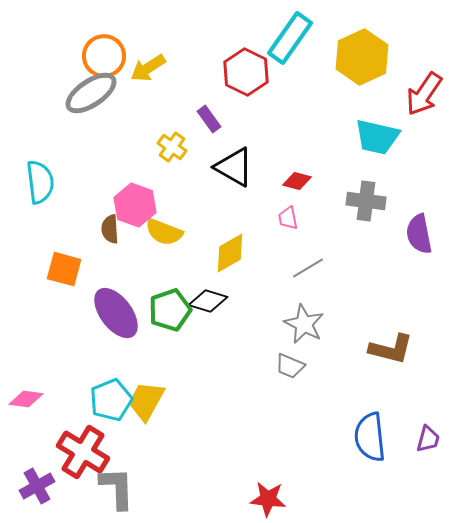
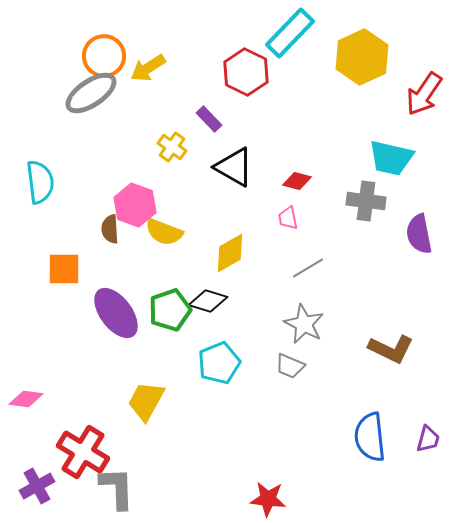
cyan rectangle: moved 5 px up; rotated 9 degrees clockwise
purple rectangle: rotated 8 degrees counterclockwise
cyan trapezoid: moved 14 px right, 21 px down
orange square: rotated 15 degrees counterclockwise
brown L-shape: rotated 12 degrees clockwise
cyan pentagon: moved 108 px right, 37 px up
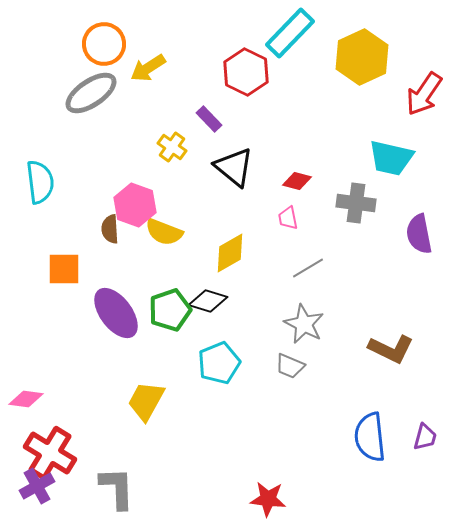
orange circle: moved 12 px up
black triangle: rotated 9 degrees clockwise
gray cross: moved 10 px left, 2 px down
purple trapezoid: moved 3 px left, 2 px up
red cross: moved 33 px left, 1 px down
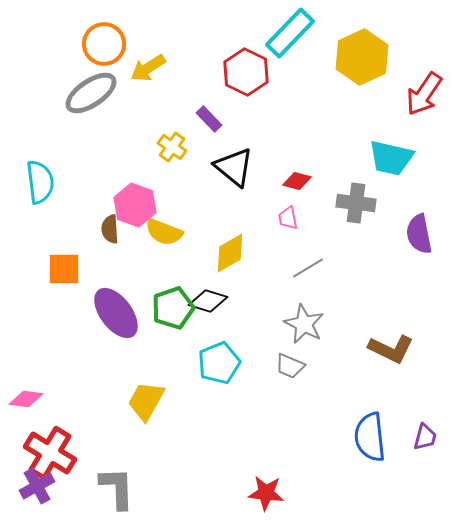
green pentagon: moved 3 px right, 2 px up
red star: moved 2 px left, 6 px up
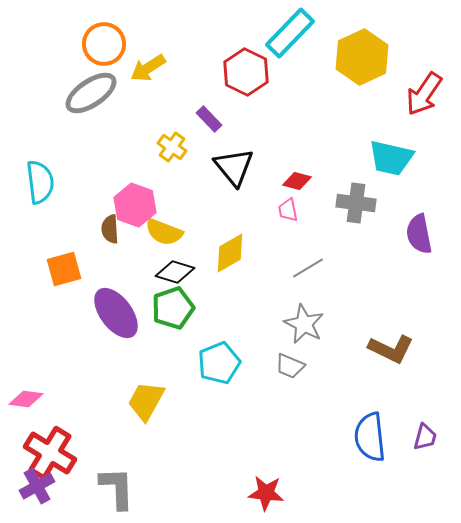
black triangle: rotated 12 degrees clockwise
pink trapezoid: moved 8 px up
orange square: rotated 15 degrees counterclockwise
black diamond: moved 33 px left, 29 px up
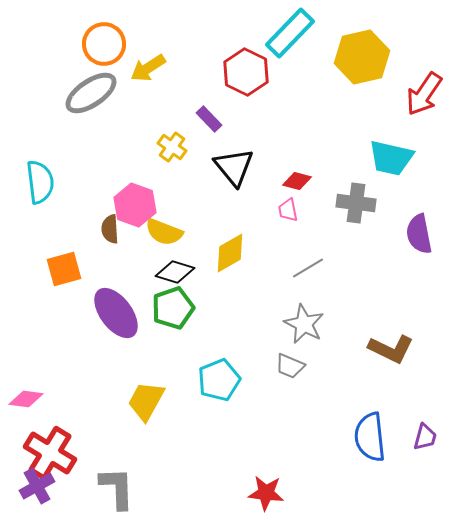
yellow hexagon: rotated 12 degrees clockwise
cyan pentagon: moved 17 px down
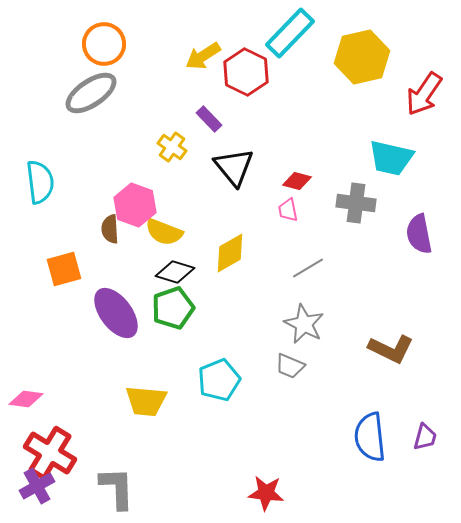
yellow arrow: moved 55 px right, 12 px up
yellow trapezoid: rotated 114 degrees counterclockwise
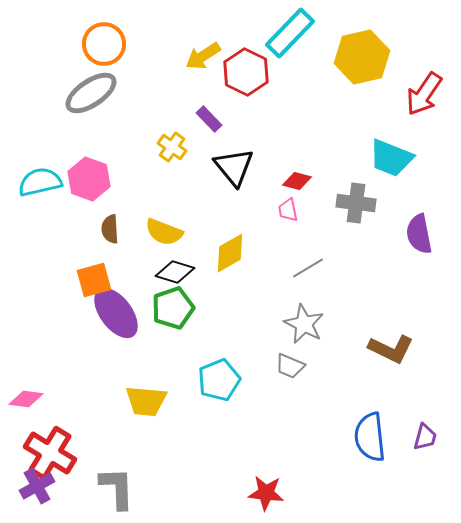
cyan trapezoid: rotated 9 degrees clockwise
cyan semicircle: rotated 96 degrees counterclockwise
pink hexagon: moved 46 px left, 26 px up
orange square: moved 30 px right, 11 px down
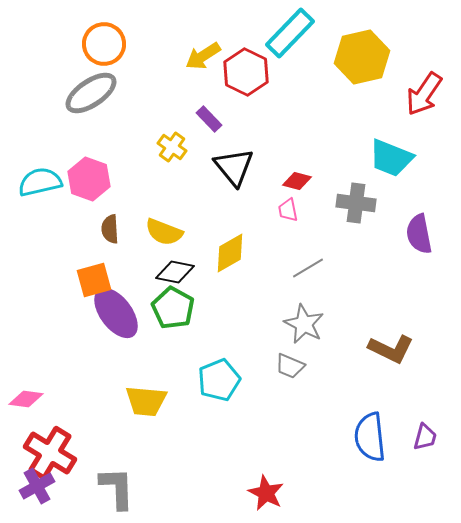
black diamond: rotated 6 degrees counterclockwise
green pentagon: rotated 24 degrees counterclockwise
red star: rotated 21 degrees clockwise
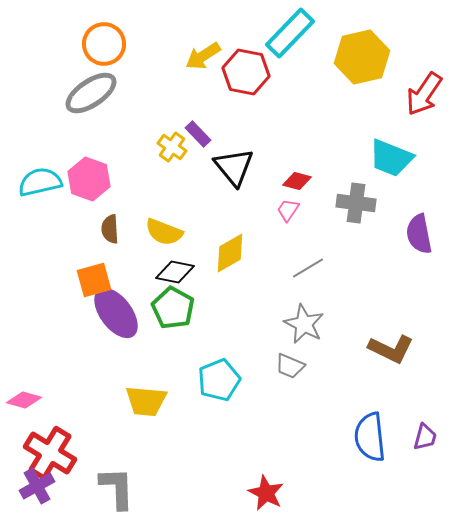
red hexagon: rotated 15 degrees counterclockwise
purple rectangle: moved 11 px left, 15 px down
pink trapezoid: rotated 45 degrees clockwise
pink diamond: moved 2 px left, 1 px down; rotated 8 degrees clockwise
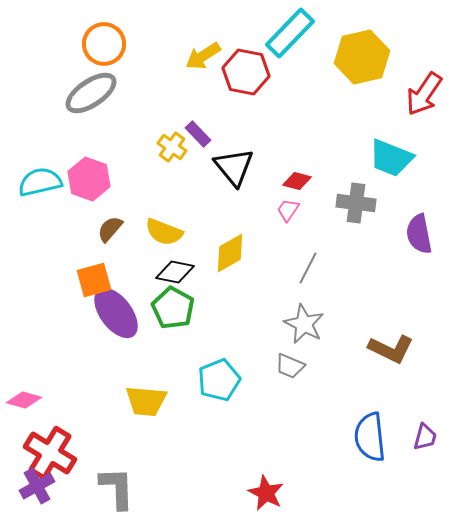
brown semicircle: rotated 44 degrees clockwise
gray line: rotated 32 degrees counterclockwise
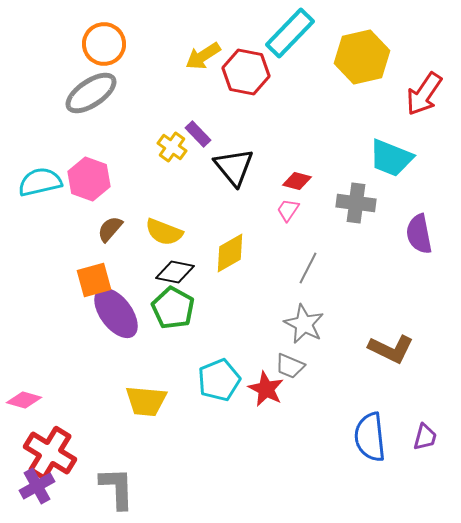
red star: moved 104 px up
